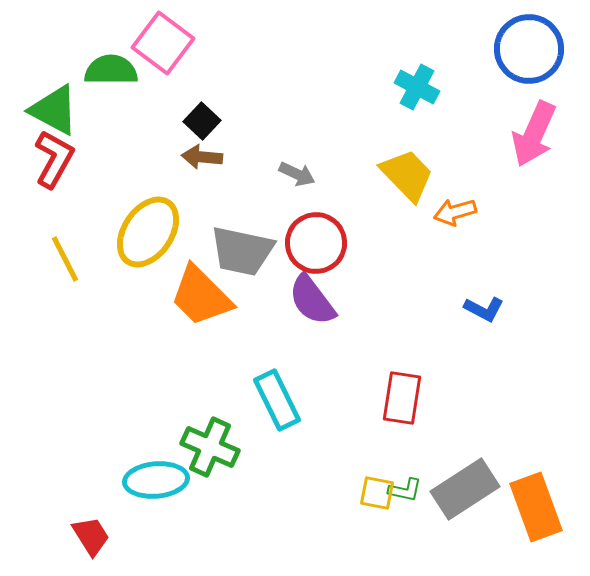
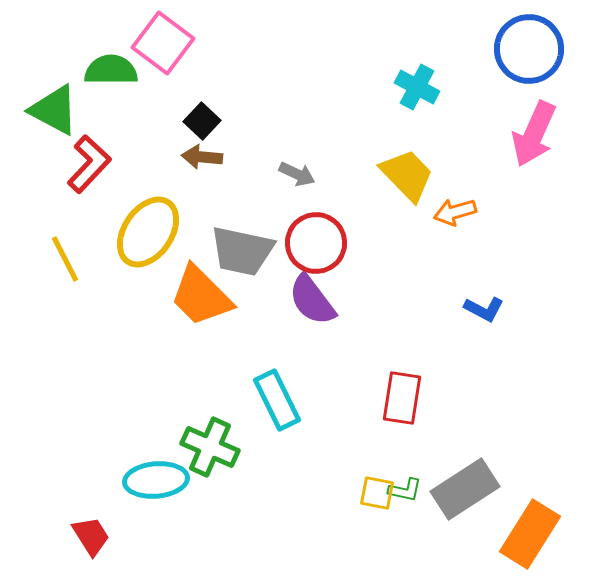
red L-shape: moved 35 px right, 5 px down; rotated 14 degrees clockwise
orange rectangle: moved 6 px left, 27 px down; rotated 52 degrees clockwise
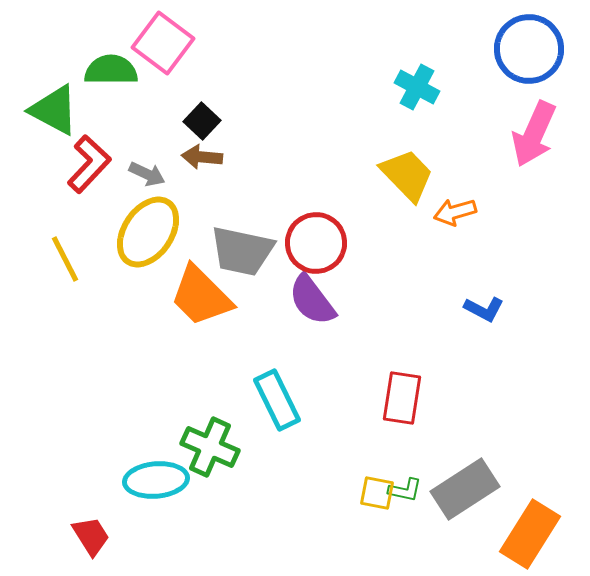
gray arrow: moved 150 px left
